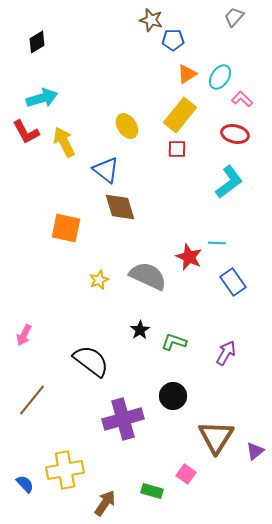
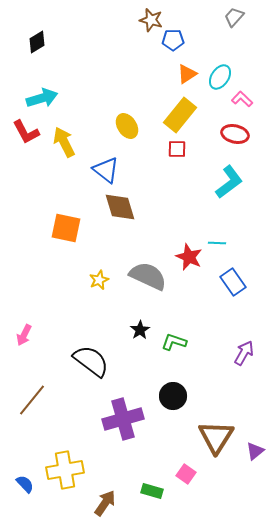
purple arrow: moved 18 px right
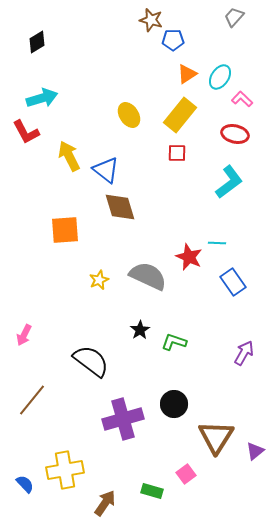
yellow ellipse: moved 2 px right, 11 px up
yellow arrow: moved 5 px right, 14 px down
red square: moved 4 px down
orange square: moved 1 px left, 2 px down; rotated 16 degrees counterclockwise
black circle: moved 1 px right, 8 px down
pink square: rotated 18 degrees clockwise
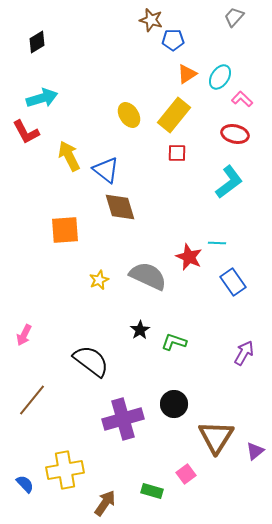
yellow rectangle: moved 6 px left
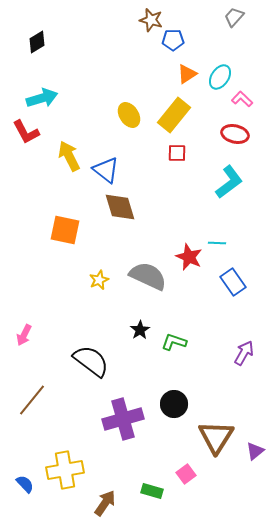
orange square: rotated 16 degrees clockwise
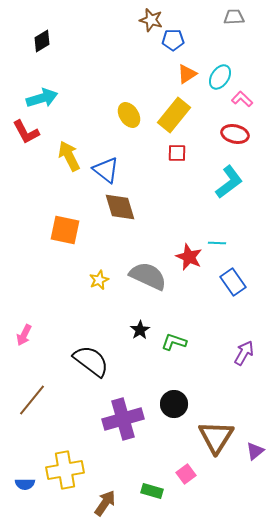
gray trapezoid: rotated 45 degrees clockwise
black diamond: moved 5 px right, 1 px up
blue semicircle: rotated 132 degrees clockwise
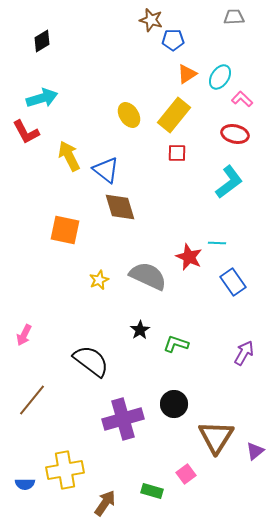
green L-shape: moved 2 px right, 2 px down
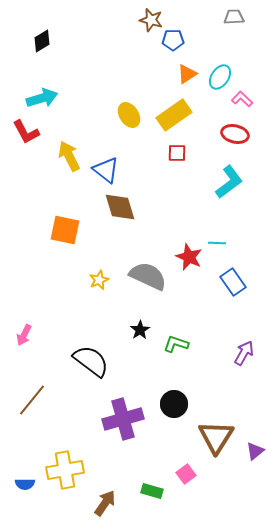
yellow rectangle: rotated 16 degrees clockwise
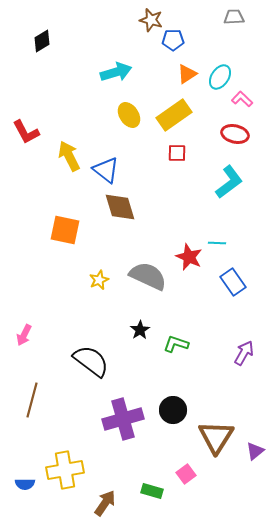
cyan arrow: moved 74 px right, 26 px up
brown line: rotated 24 degrees counterclockwise
black circle: moved 1 px left, 6 px down
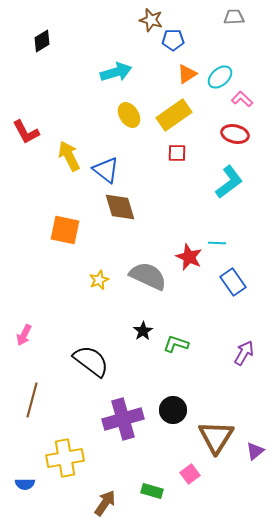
cyan ellipse: rotated 15 degrees clockwise
black star: moved 3 px right, 1 px down
yellow cross: moved 12 px up
pink square: moved 4 px right
